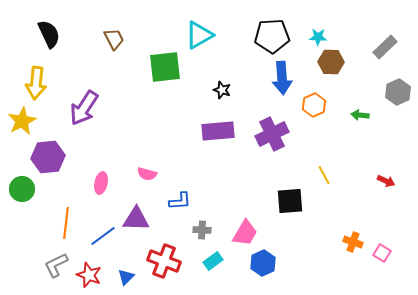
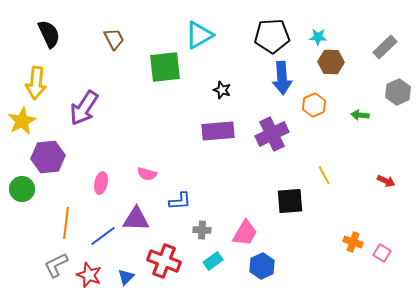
blue hexagon: moved 1 px left, 3 px down
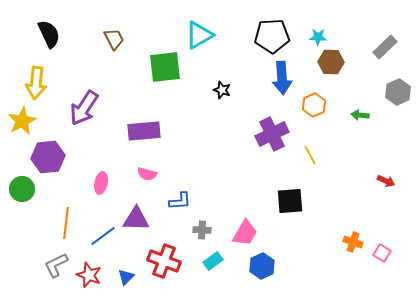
purple rectangle: moved 74 px left
yellow line: moved 14 px left, 20 px up
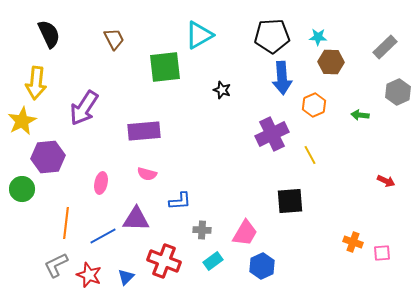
blue line: rotated 8 degrees clockwise
pink square: rotated 36 degrees counterclockwise
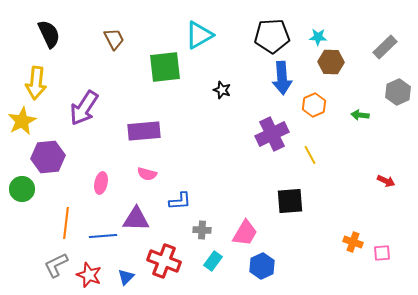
blue line: rotated 24 degrees clockwise
cyan rectangle: rotated 18 degrees counterclockwise
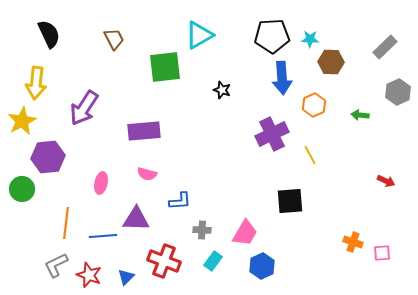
cyan star: moved 8 px left, 2 px down
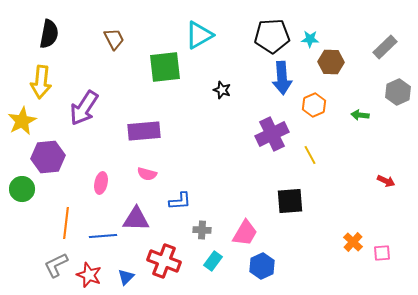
black semicircle: rotated 36 degrees clockwise
yellow arrow: moved 5 px right, 1 px up
orange cross: rotated 24 degrees clockwise
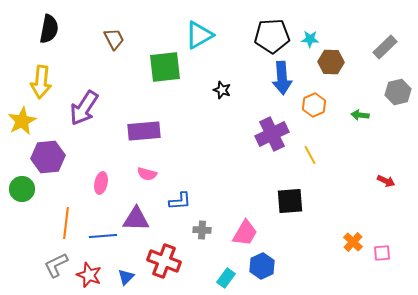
black semicircle: moved 5 px up
gray hexagon: rotated 10 degrees clockwise
cyan rectangle: moved 13 px right, 17 px down
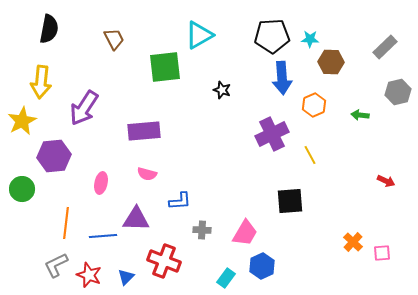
purple hexagon: moved 6 px right, 1 px up
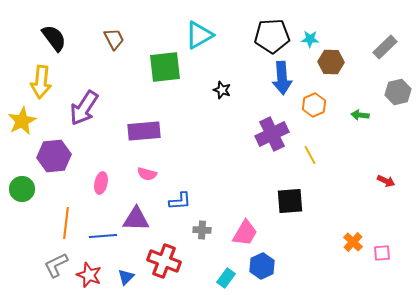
black semicircle: moved 5 px right, 9 px down; rotated 48 degrees counterclockwise
